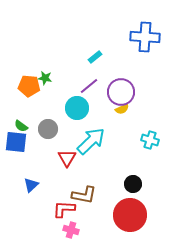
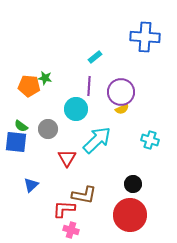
purple line: rotated 48 degrees counterclockwise
cyan circle: moved 1 px left, 1 px down
cyan arrow: moved 6 px right, 1 px up
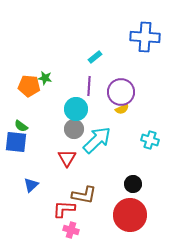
gray circle: moved 26 px right
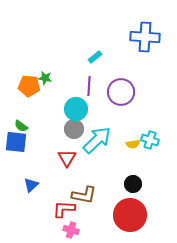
yellow semicircle: moved 11 px right, 35 px down; rotated 16 degrees clockwise
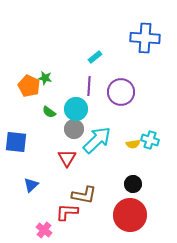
blue cross: moved 1 px down
orange pentagon: rotated 20 degrees clockwise
green semicircle: moved 28 px right, 14 px up
red L-shape: moved 3 px right, 3 px down
pink cross: moved 27 px left; rotated 21 degrees clockwise
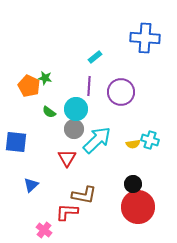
red circle: moved 8 px right, 8 px up
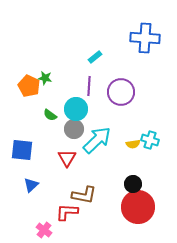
green semicircle: moved 1 px right, 3 px down
blue square: moved 6 px right, 8 px down
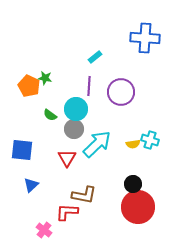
cyan arrow: moved 4 px down
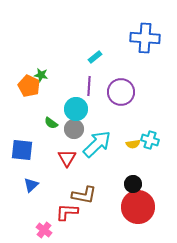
green star: moved 4 px left, 3 px up
green semicircle: moved 1 px right, 8 px down
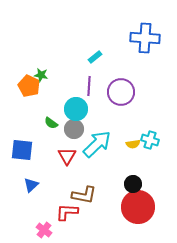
red triangle: moved 2 px up
